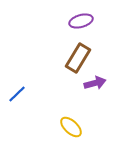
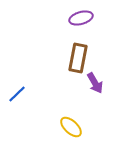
purple ellipse: moved 3 px up
brown rectangle: rotated 20 degrees counterclockwise
purple arrow: rotated 75 degrees clockwise
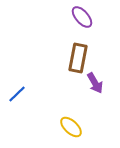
purple ellipse: moved 1 px right, 1 px up; rotated 65 degrees clockwise
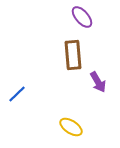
brown rectangle: moved 5 px left, 3 px up; rotated 16 degrees counterclockwise
purple arrow: moved 3 px right, 1 px up
yellow ellipse: rotated 10 degrees counterclockwise
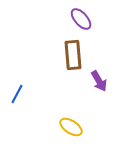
purple ellipse: moved 1 px left, 2 px down
purple arrow: moved 1 px right, 1 px up
blue line: rotated 18 degrees counterclockwise
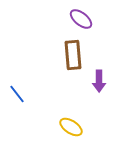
purple ellipse: rotated 10 degrees counterclockwise
purple arrow: rotated 30 degrees clockwise
blue line: rotated 66 degrees counterclockwise
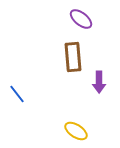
brown rectangle: moved 2 px down
purple arrow: moved 1 px down
yellow ellipse: moved 5 px right, 4 px down
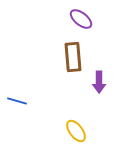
blue line: moved 7 px down; rotated 36 degrees counterclockwise
yellow ellipse: rotated 20 degrees clockwise
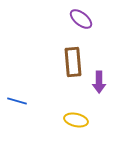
brown rectangle: moved 5 px down
yellow ellipse: moved 11 px up; rotated 40 degrees counterclockwise
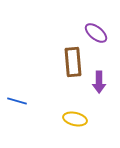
purple ellipse: moved 15 px right, 14 px down
yellow ellipse: moved 1 px left, 1 px up
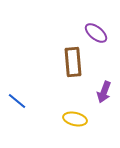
purple arrow: moved 5 px right, 10 px down; rotated 20 degrees clockwise
blue line: rotated 24 degrees clockwise
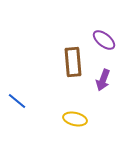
purple ellipse: moved 8 px right, 7 px down
purple arrow: moved 1 px left, 12 px up
